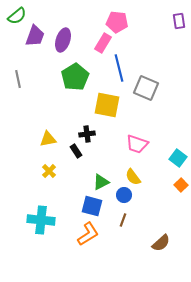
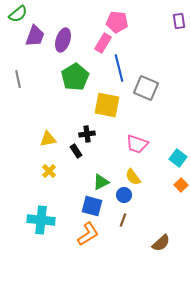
green semicircle: moved 1 px right, 2 px up
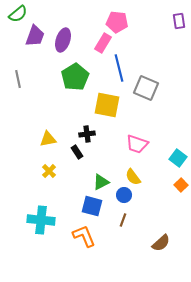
black rectangle: moved 1 px right, 1 px down
orange L-shape: moved 4 px left, 2 px down; rotated 80 degrees counterclockwise
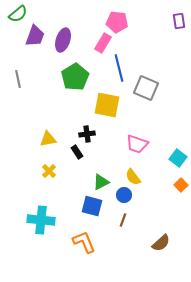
orange L-shape: moved 6 px down
